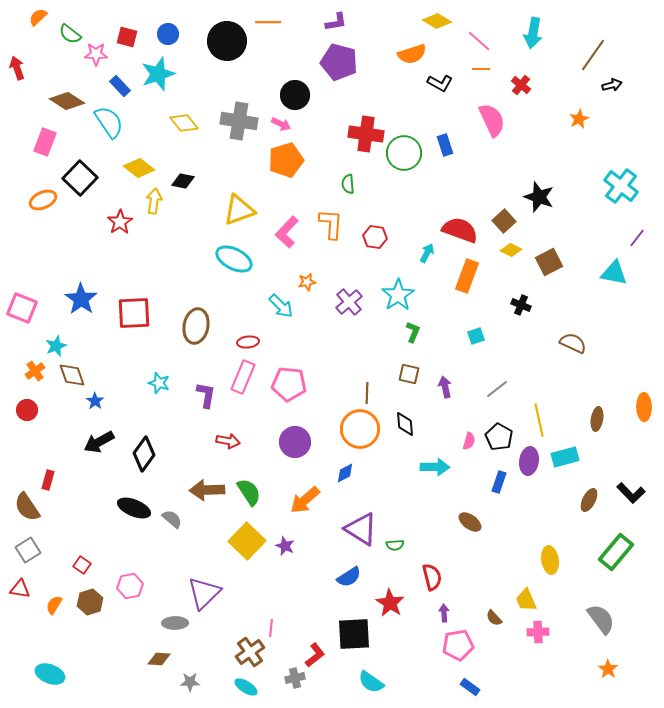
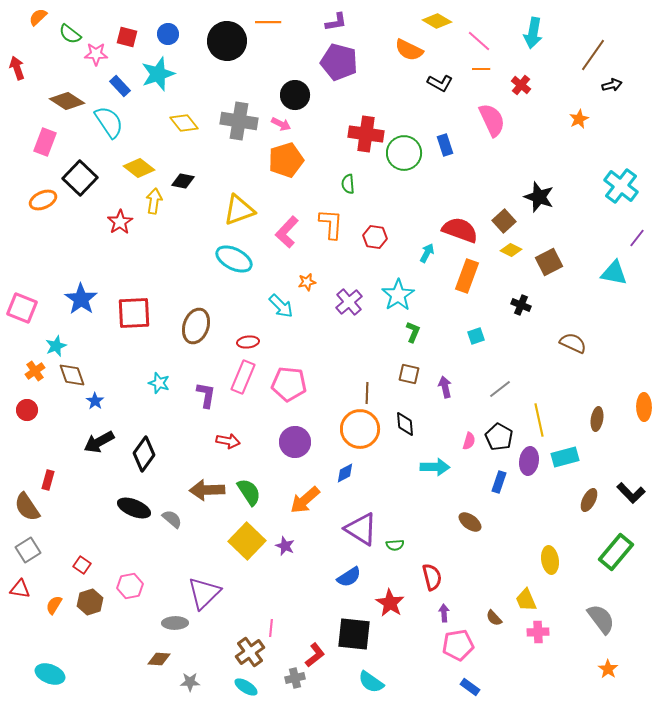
orange semicircle at (412, 54): moved 3 px left, 4 px up; rotated 44 degrees clockwise
brown ellipse at (196, 326): rotated 8 degrees clockwise
gray line at (497, 389): moved 3 px right
black square at (354, 634): rotated 9 degrees clockwise
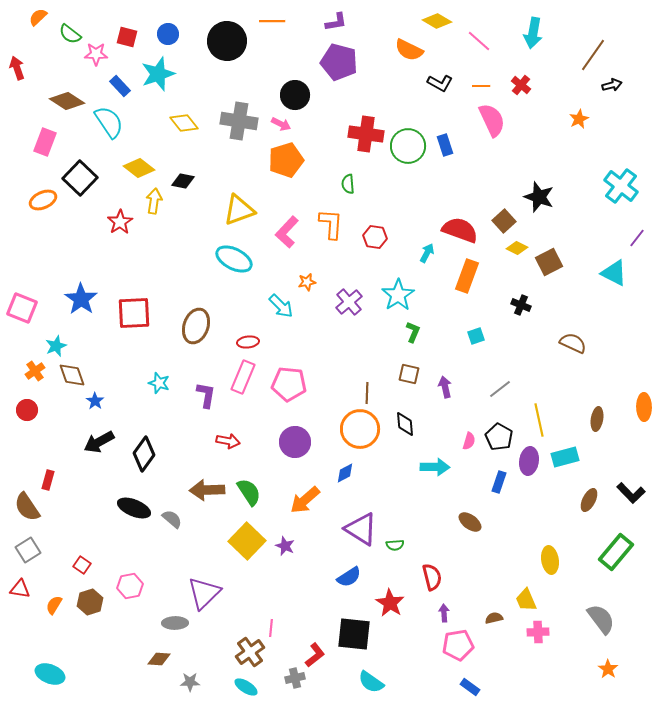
orange line at (268, 22): moved 4 px right, 1 px up
orange line at (481, 69): moved 17 px down
green circle at (404, 153): moved 4 px right, 7 px up
yellow diamond at (511, 250): moved 6 px right, 2 px up
cyan triangle at (614, 273): rotated 16 degrees clockwise
brown semicircle at (494, 618): rotated 120 degrees clockwise
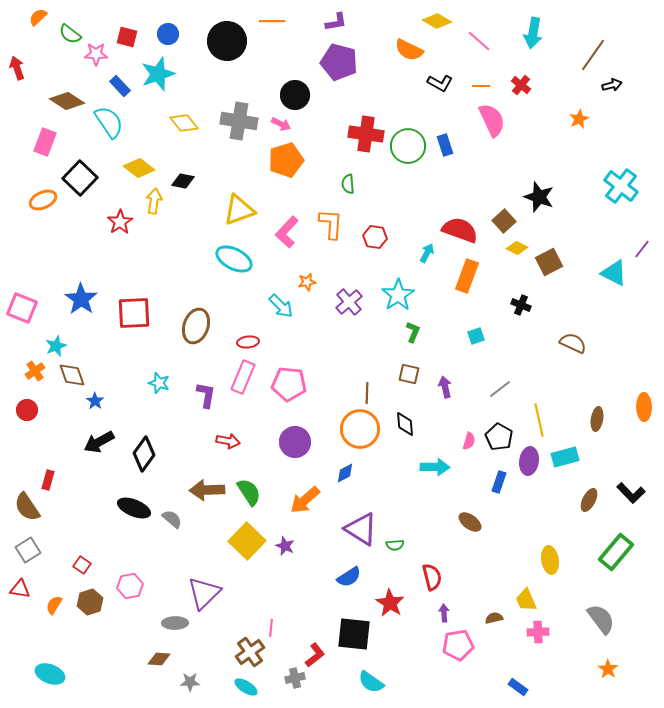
purple line at (637, 238): moved 5 px right, 11 px down
blue rectangle at (470, 687): moved 48 px right
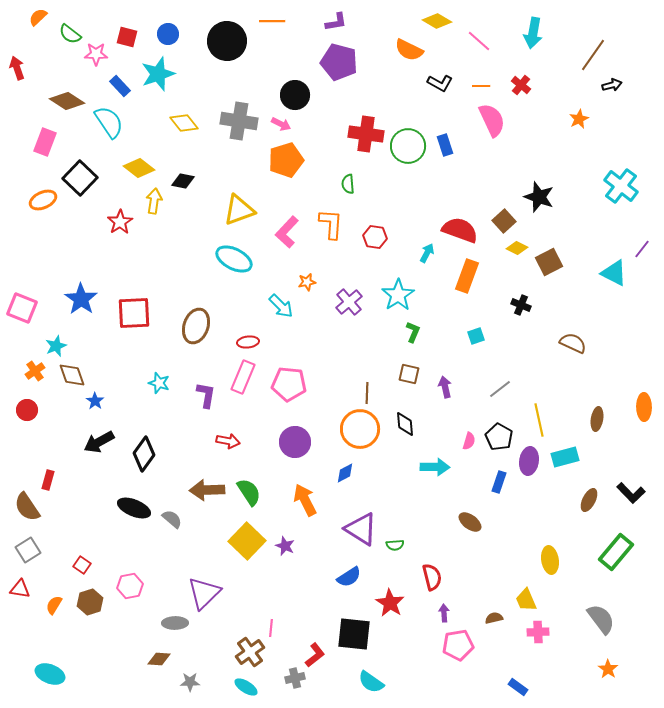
orange arrow at (305, 500): rotated 104 degrees clockwise
